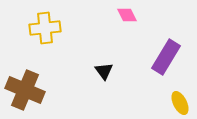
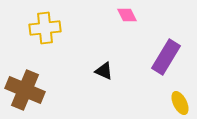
black triangle: rotated 30 degrees counterclockwise
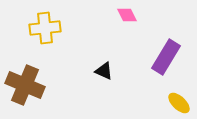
brown cross: moved 5 px up
yellow ellipse: moved 1 px left; rotated 20 degrees counterclockwise
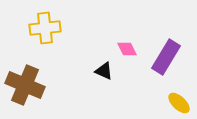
pink diamond: moved 34 px down
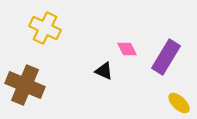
yellow cross: rotated 32 degrees clockwise
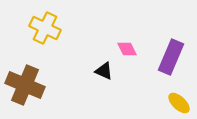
purple rectangle: moved 5 px right; rotated 8 degrees counterclockwise
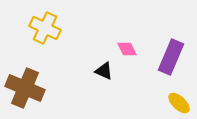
brown cross: moved 3 px down
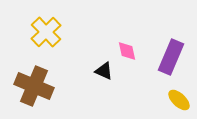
yellow cross: moved 1 px right, 4 px down; rotated 20 degrees clockwise
pink diamond: moved 2 px down; rotated 15 degrees clockwise
brown cross: moved 9 px right, 2 px up
yellow ellipse: moved 3 px up
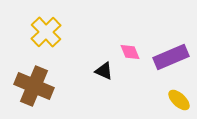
pink diamond: moved 3 px right, 1 px down; rotated 10 degrees counterclockwise
purple rectangle: rotated 44 degrees clockwise
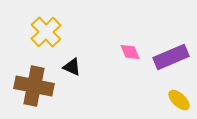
black triangle: moved 32 px left, 4 px up
brown cross: rotated 12 degrees counterclockwise
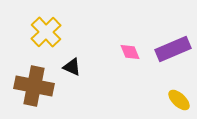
purple rectangle: moved 2 px right, 8 px up
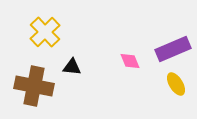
yellow cross: moved 1 px left
pink diamond: moved 9 px down
black triangle: rotated 18 degrees counterclockwise
yellow ellipse: moved 3 px left, 16 px up; rotated 15 degrees clockwise
